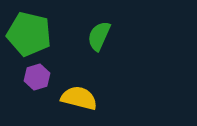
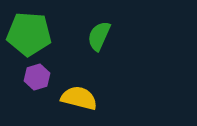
green pentagon: rotated 9 degrees counterclockwise
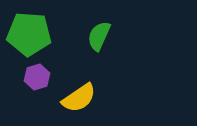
yellow semicircle: rotated 132 degrees clockwise
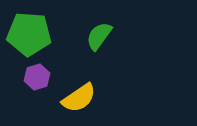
green semicircle: rotated 12 degrees clockwise
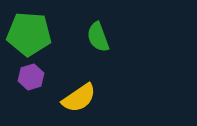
green semicircle: moved 1 px left, 1 px down; rotated 56 degrees counterclockwise
purple hexagon: moved 6 px left
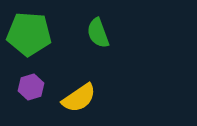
green semicircle: moved 4 px up
purple hexagon: moved 10 px down
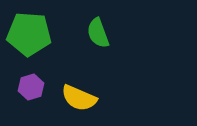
yellow semicircle: rotated 57 degrees clockwise
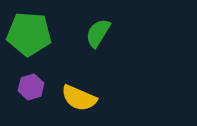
green semicircle: rotated 52 degrees clockwise
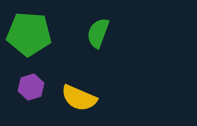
green semicircle: rotated 12 degrees counterclockwise
